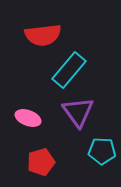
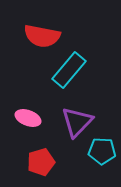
red semicircle: moved 1 px left, 1 px down; rotated 18 degrees clockwise
purple triangle: moved 1 px left, 10 px down; rotated 20 degrees clockwise
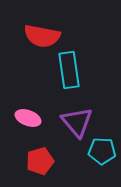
cyan rectangle: rotated 48 degrees counterclockwise
purple triangle: rotated 24 degrees counterclockwise
red pentagon: moved 1 px left, 1 px up
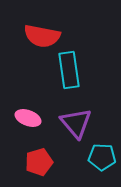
purple triangle: moved 1 px left, 1 px down
cyan pentagon: moved 6 px down
red pentagon: moved 1 px left, 1 px down
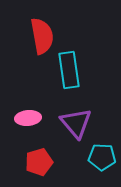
red semicircle: rotated 111 degrees counterclockwise
pink ellipse: rotated 25 degrees counterclockwise
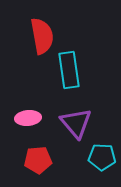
red pentagon: moved 1 px left, 2 px up; rotated 12 degrees clockwise
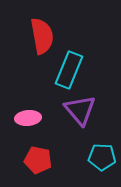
cyan rectangle: rotated 30 degrees clockwise
purple triangle: moved 4 px right, 13 px up
red pentagon: rotated 16 degrees clockwise
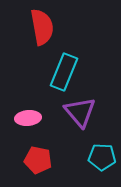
red semicircle: moved 9 px up
cyan rectangle: moved 5 px left, 2 px down
purple triangle: moved 2 px down
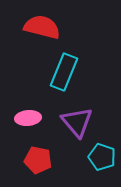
red semicircle: rotated 66 degrees counterclockwise
purple triangle: moved 3 px left, 10 px down
cyan pentagon: rotated 16 degrees clockwise
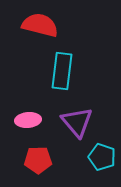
red semicircle: moved 2 px left, 2 px up
cyan rectangle: moved 2 px left, 1 px up; rotated 15 degrees counterclockwise
pink ellipse: moved 2 px down
red pentagon: rotated 12 degrees counterclockwise
